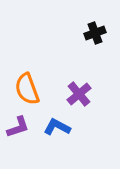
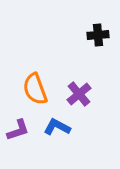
black cross: moved 3 px right, 2 px down; rotated 15 degrees clockwise
orange semicircle: moved 8 px right
purple L-shape: moved 3 px down
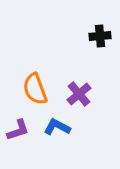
black cross: moved 2 px right, 1 px down
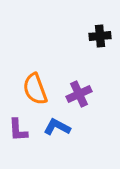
purple cross: rotated 15 degrees clockwise
purple L-shape: rotated 105 degrees clockwise
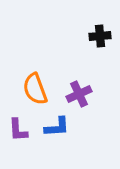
blue L-shape: rotated 148 degrees clockwise
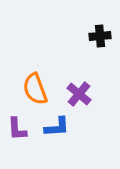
purple cross: rotated 25 degrees counterclockwise
purple L-shape: moved 1 px left, 1 px up
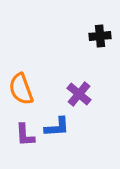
orange semicircle: moved 14 px left
purple L-shape: moved 8 px right, 6 px down
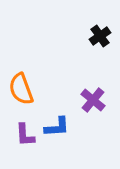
black cross: rotated 30 degrees counterclockwise
purple cross: moved 14 px right, 6 px down
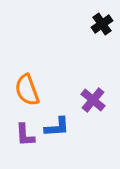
black cross: moved 2 px right, 12 px up
orange semicircle: moved 6 px right, 1 px down
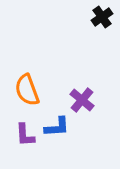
black cross: moved 7 px up
purple cross: moved 11 px left
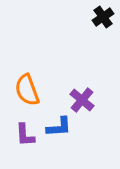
black cross: moved 1 px right
blue L-shape: moved 2 px right
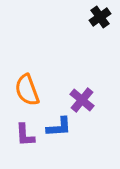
black cross: moved 3 px left
